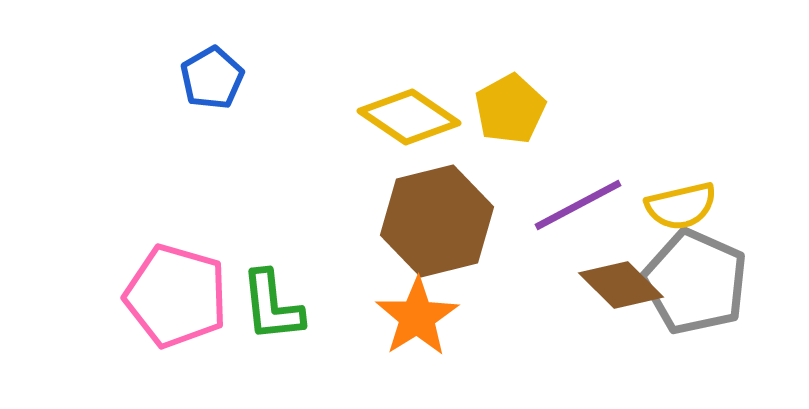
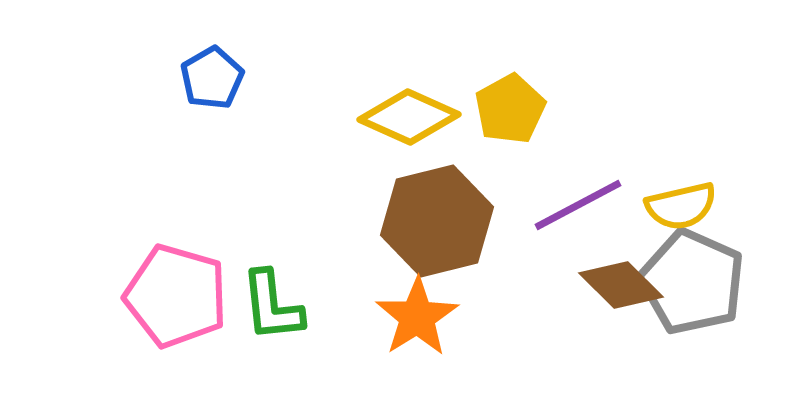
yellow diamond: rotated 10 degrees counterclockwise
gray pentagon: moved 3 px left
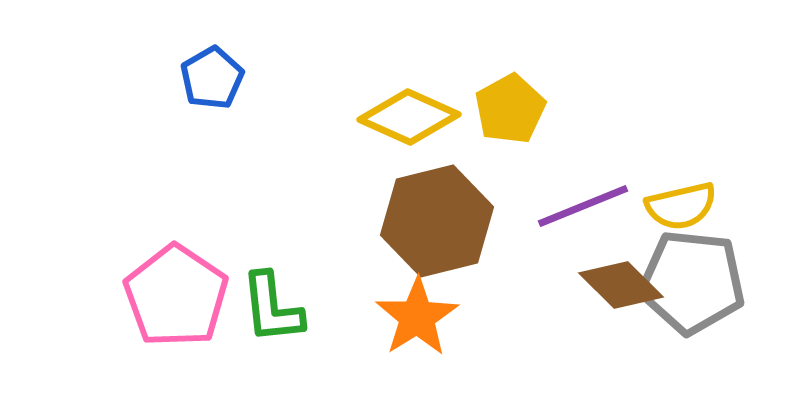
purple line: moved 5 px right, 1 px down; rotated 6 degrees clockwise
gray pentagon: rotated 18 degrees counterclockwise
pink pentagon: rotated 18 degrees clockwise
green L-shape: moved 2 px down
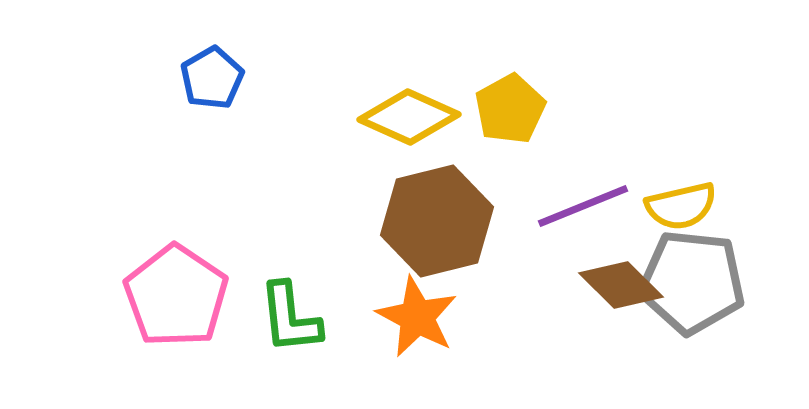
green L-shape: moved 18 px right, 10 px down
orange star: rotated 12 degrees counterclockwise
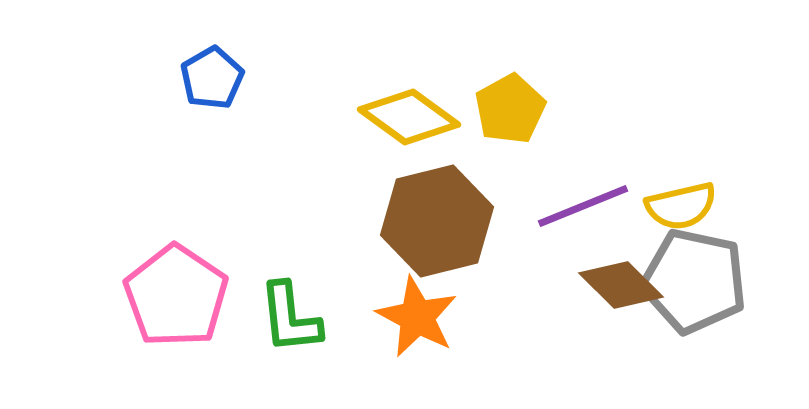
yellow diamond: rotated 12 degrees clockwise
gray pentagon: moved 2 px right, 1 px up; rotated 6 degrees clockwise
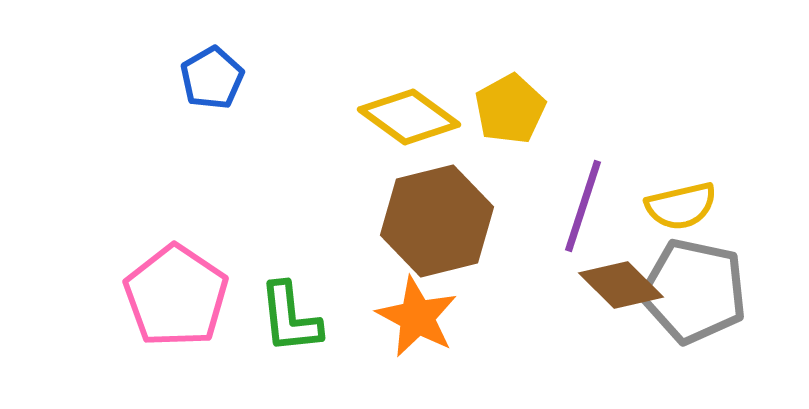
purple line: rotated 50 degrees counterclockwise
gray pentagon: moved 10 px down
